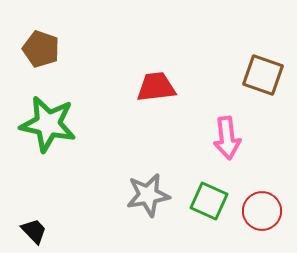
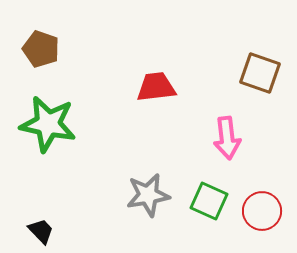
brown square: moved 3 px left, 2 px up
black trapezoid: moved 7 px right
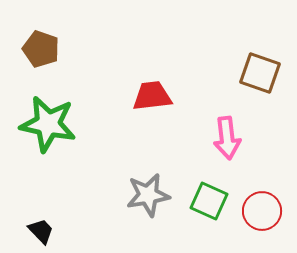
red trapezoid: moved 4 px left, 9 px down
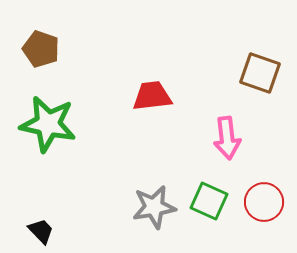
gray star: moved 6 px right, 12 px down
red circle: moved 2 px right, 9 px up
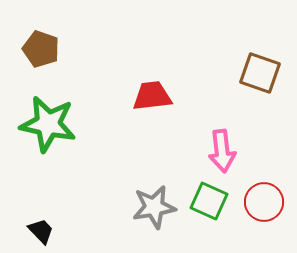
pink arrow: moved 5 px left, 13 px down
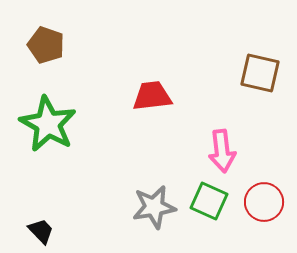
brown pentagon: moved 5 px right, 4 px up
brown square: rotated 6 degrees counterclockwise
green star: rotated 18 degrees clockwise
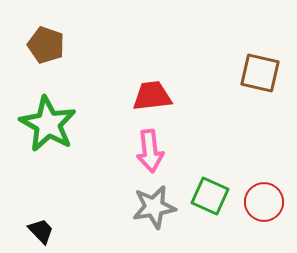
pink arrow: moved 72 px left
green square: moved 1 px right, 5 px up
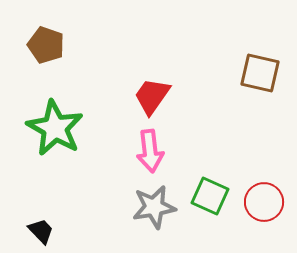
red trapezoid: rotated 48 degrees counterclockwise
green star: moved 7 px right, 4 px down
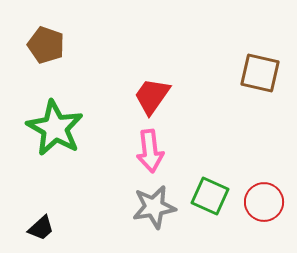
black trapezoid: moved 3 px up; rotated 92 degrees clockwise
